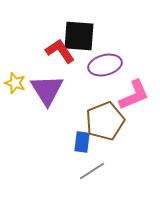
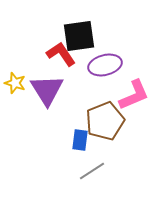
black square: rotated 12 degrees counterclockwise
red L-shape: moved 1 px right, 3 px down
blue rectangle: moved 2 px left, 2 px up
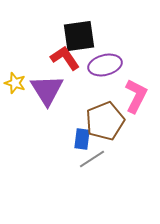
red L-shape: moved 4 px right, 4 px down
pink L-shape: moved 2 px right, 1 px down; rotated 40 degrees counterclockwise
blue rectangle: moved 2 px right, 1 px up
gray line: moved 12 px up
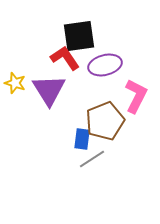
purple triangle: moved 2 px right
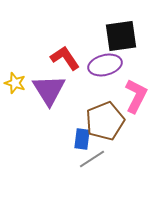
black square: moved 42 px right
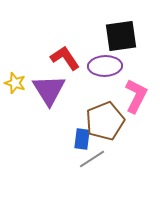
purple ellipse: moved 1 px down; rotated 12 degrees clockwise
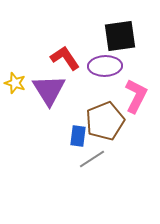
black square: moved 1 px left
blue rectangle: moved 4 px left, 3 px up
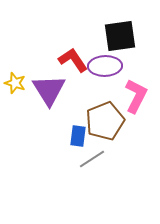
red L-shape: moved 8 px right, 2 px down
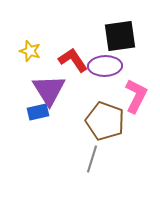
yellow star: moved 15 px right, 32 px up
brown pentagon: rotated 30 degrees counterclockwise
blue rectangle: moved 40 px left, 24 px up; rotated 70 degrees clockwise
gray line: rotated 40 degrees counterclockwise
